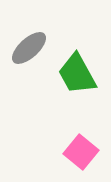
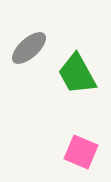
pink square: rotated 16 degrees counterclockwise
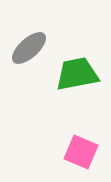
green trapezoid: rotated 108 degrees clockwise
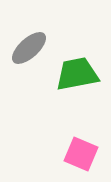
pink square: moved 2 px down
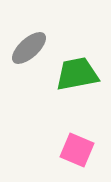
pink square: moved 4 px left, 4 px up
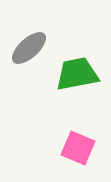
pink square: moved 1 px right, 2 px up
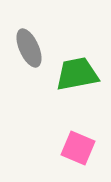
gray ellipse: rotated 72 degrees counterclockwise
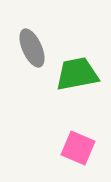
gray ellipse: moved 3 px right
